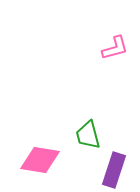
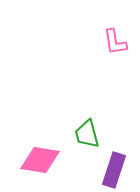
pink L-shape: moved 6 px up; rotated 96 degrees clockwise
green trapezoid: moved 1 px left, 1 px up
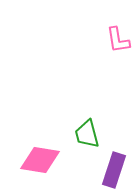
pink L-shape: moved 3 px right, 2 px up
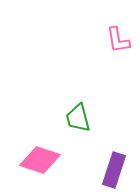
green trapezoid: moved 9 px left, 16 px up
pink diamond: rotated 9 degrees clockwise
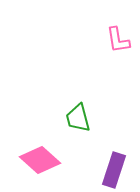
pink diamond: rotated 24 degrees clockwise
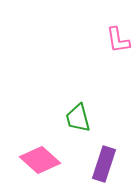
purple rectangle: moved 10 px left, 6 px up
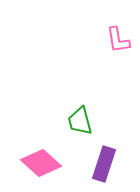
green trapezoid: moved 2 px right, 3 px down
pink diamond: moved 1 px right, 3 px down
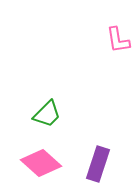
green trapezoid: moved 33 px left, 7 px up; rotated 120 degrees counterclockwise
purple rectangle: moved 6 px left
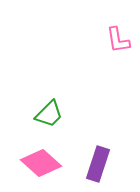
green trapezoid: moved 2 px right
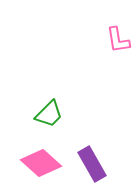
purple rectangle: moved 6 px left; rotated 48 degrees counterclockwise
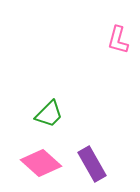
pink L-shape: rotated 24 degrees clockwise
